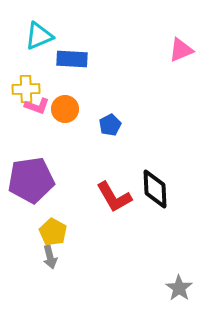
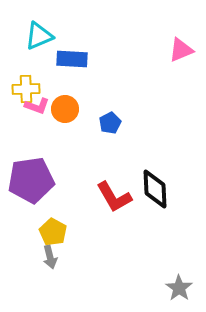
blue pentagon: moved 2 px up
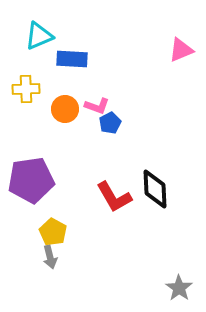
pink L-shape: moved 60 px right
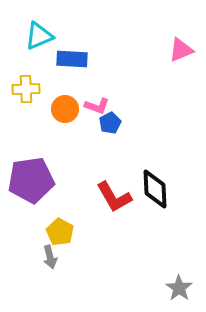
yellow pentagon: moved 7 px right
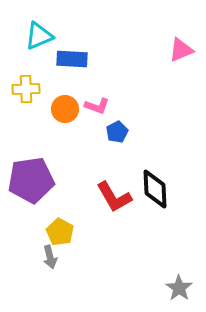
blue pentagon: moved 7 px right, 9 px down
